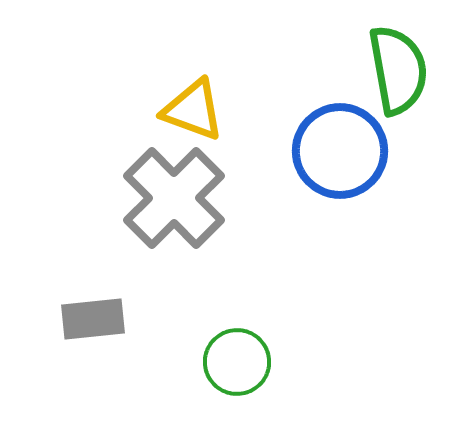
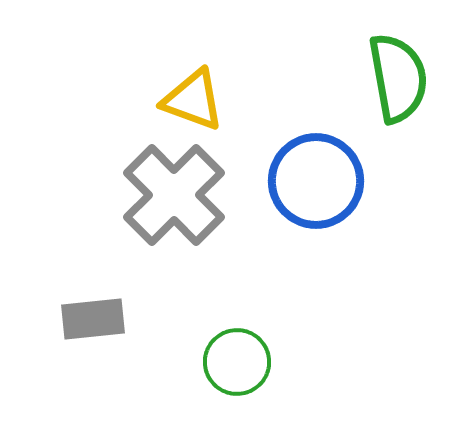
green semicircle: moved 8 px down
yellow triangle: moved 10 px up
blue circle: moved 24 px left, 30 px down
gray cross: moved 3 px up
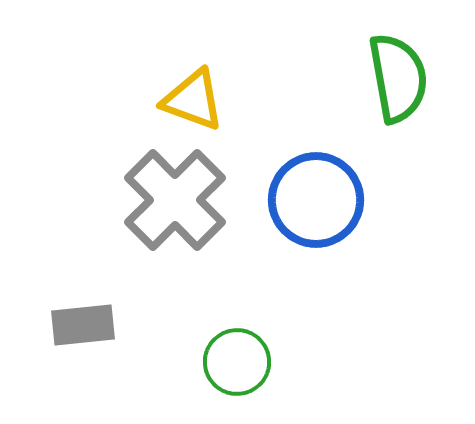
blue circle: moved 19 px down
gray cross: moved 1 px right, 5 px down
gray rectangle: moved 10 px left, 6 px down
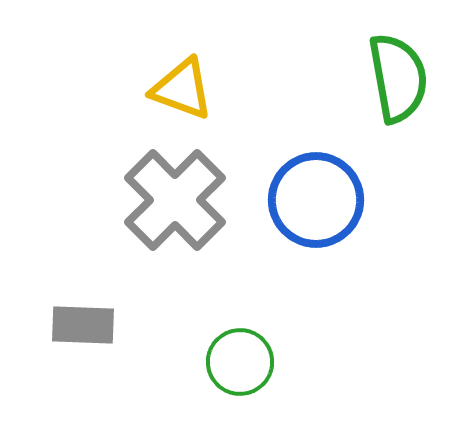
yellow triangle: moved 11 px left, 11 px up
gray rectangle: rotated 8 degrees clockwise
green circle: moved 3 px right
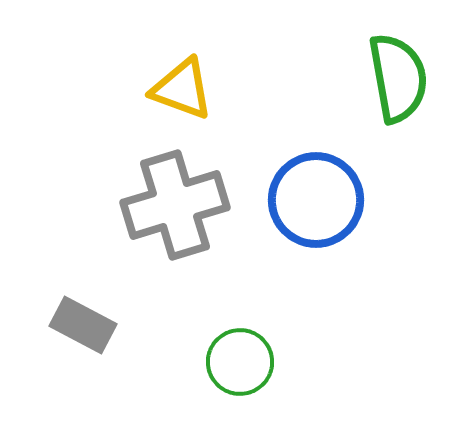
gray cross: moved 5 px down; rotated 28 degrees clockwise
gray rectangle: rotated 26 degrees clockwise
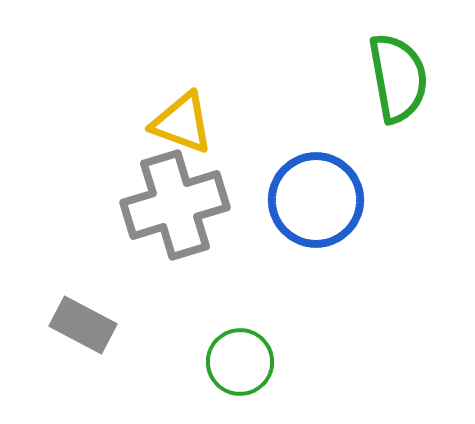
yellow triangle: moved 34 px down
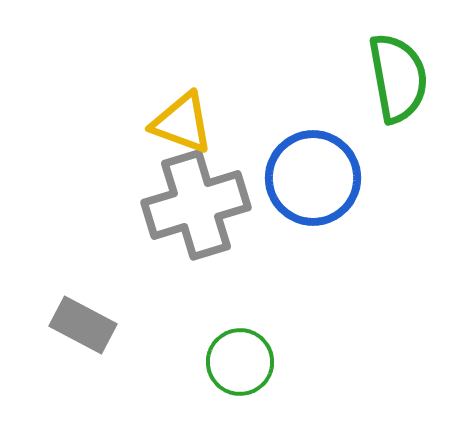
blue circle: moved 3 px left, 22 px up
gray cross: moved 21 px right
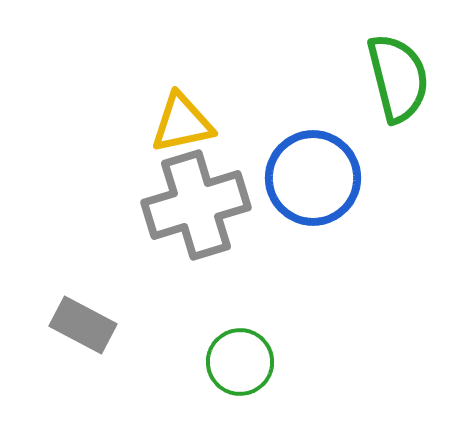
green semicircle: rotated 4 degrees counterclockwise
yellow triangle: rotated 32 degrees counterclockwise
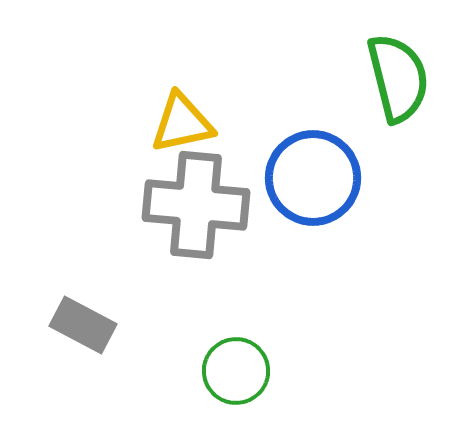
gray cross: rotated 22 degrees clockwise
green circle: moved 4 px left, 9 px down
